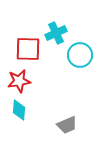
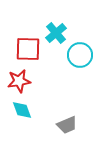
cyan cross: rotated 15 degrees counterclockwise
cyan diamond: moved 3 px right; rotated 25 degrees counterclockwise
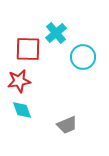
cyan circle: moved 3 px right, 2 px down
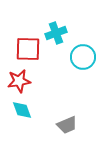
cyan cross: rotated 20 degrees clockwise
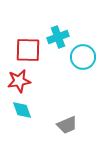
cyan cross: moved 2 px right, 4 px down
red square: moved 1 px down
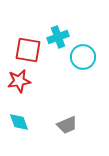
red square: rotated 8 degrees clockwise
cyan diamond: moved 3 px left, 12 px down
